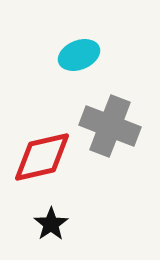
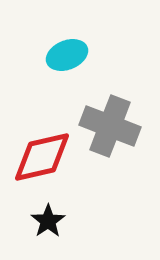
cyan ellipse: moved 12 px left
black star: moved 3 px left, 3 px up
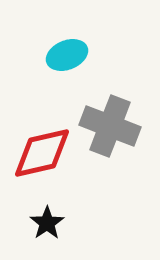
red diamond: moved 4 px up
black star: moved 1 px left, 2 px down
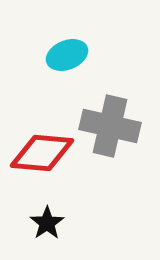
gray cross: rotated 8 degrees counterclockwise
red diamond: rotated 18 degrees clockwise
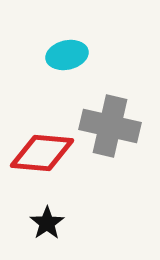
cyan ellipse: rotated 9 degrees clockwise
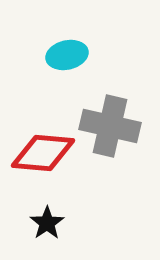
red diamond: moved 1 px right
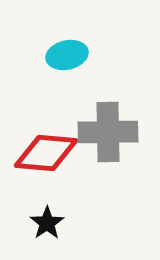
gray cross: moved 2 px left, 6 px down; rotated 14 degrees counterclockwise
red diamond: moved 3 px right
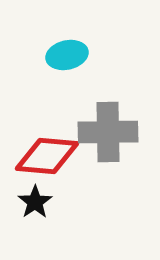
red diamond: moved 1 px right, 3 px down
black star: moved 12 px left, 21 px up
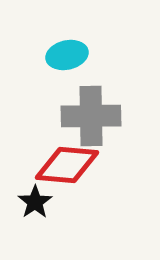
gray cross: moved 17 px left, 16 px up
red diamond: moved 20 px right, 9 px down
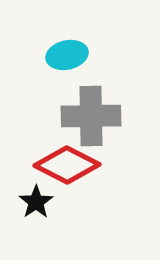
red diamond: rotated 22 degrees clockwise
black star: moved 1 px right
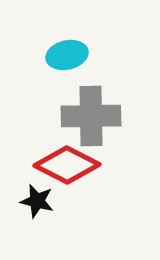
black star: moved 1 px right, 1 px up; rotated 24 degrees counterclockwise
